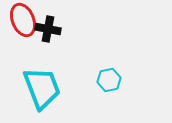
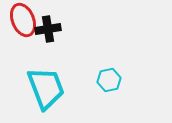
black cross: rotated 20 degrees counterclockwise
cyan trapezoid: moved 4 px right
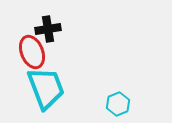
red ellipse: moved 9 px right, 32 px down
cyan hexagon: moved 9 px right, 24 px down; rotated 10 degrees counterclockwise
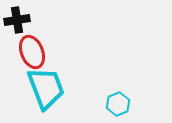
black cross: moved 31 px left, 9 px up
